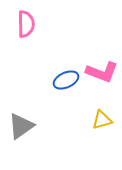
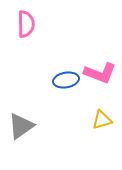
pink L-shape: moved 2 px left, 1 px down
blue ellipse: rotated 15 degrees clockwise
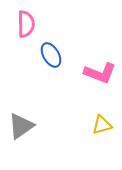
blue ellipse: moved 15 px left, 25 px up; rotated 70 degrees clockwise
yellow triangle: moved 5 px down
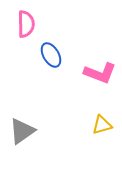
gray triangle: moved 1 px right, 5 px down
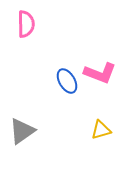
blue ellipse: moved 16 px right, 26 px down
yellow triangle: moved 1 px left, 5 px down
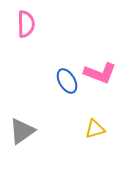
yellow triangle: moved 6 px left, 1 px up
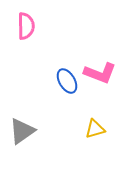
pink semicircle: moved 2 px down
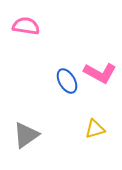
pink semicircle: rotated 80 degrees counterclockwise
pink L-shape: rotated 8 degrees clockwise
gray triangle: moved 4 px right, 4 px down
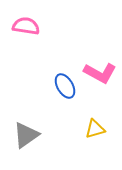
blue ellipse: moved 2 px left, 5 px down
